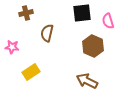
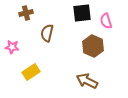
pink semicircle: moved 2 px left
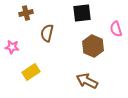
pink semicircle: moved 10 px right, 8 px down
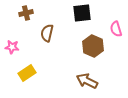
yellow rectangle: moved 4 px left, 1 px down
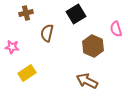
black square: moved 6 px left, 1 px down; rotated 24 degrees counterclockwise
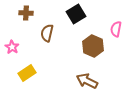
brown cross: rotated 16 degrees clockwise
pink semicircle: rotated 28 degrees clockwise
pink star: rotated 24 degrees clockwise
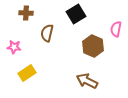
pink star: moved 2 px right; rotated 24 degrees counterclockwise
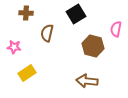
brown hexagon: rotated 10 degrees counterclockwise
brown arrow: rotated 20 degrees counterclockwise
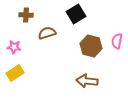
brown cross: moved 2 px down
pink semicircle: moved 1 px right, 12 px down
brown semicircle: rotated 60 degrees clockwise
brown hexagon: moved 2 px left
yellow rectangle: moved 12 px left
